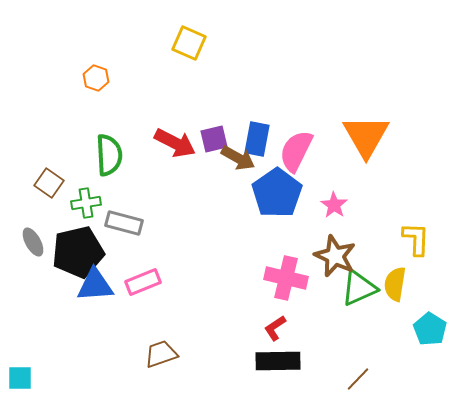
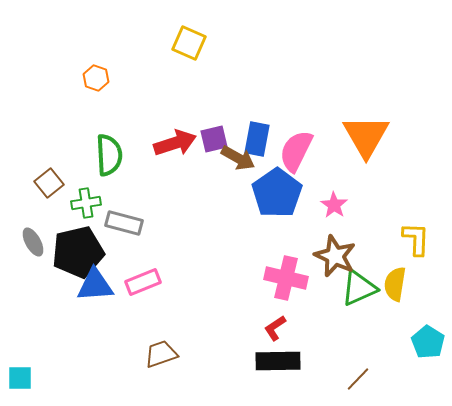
red arrow: rotated 45 degrees counterclockwise
brown square: rotated 16 degrees clockwise
cyan pentagon: moved 2 px left, 13 px down
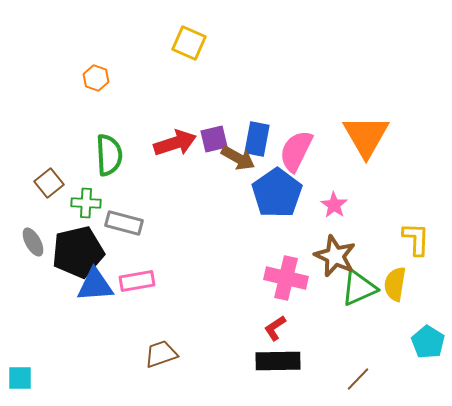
green cross: rotated 12 degrees clockwise
pink rectangle: moved 6 px left, 1 px up; rotated 12 degrees clockwise
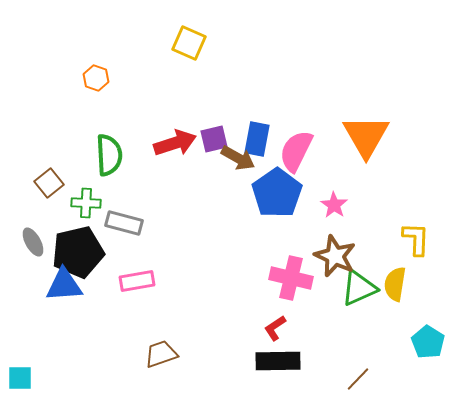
pink cross: moved 5 px right
blue triangle: moved 31 px left
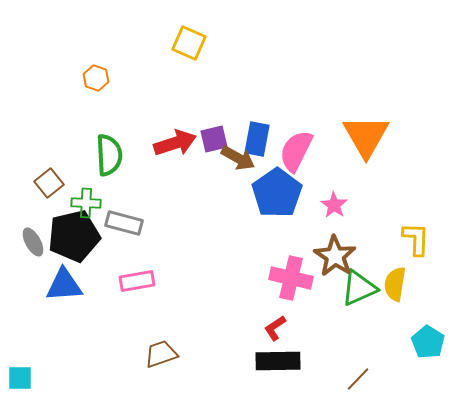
black pentagon: moved 4 px left, 16 px up
brown star: rotated 9 degrees clockwise
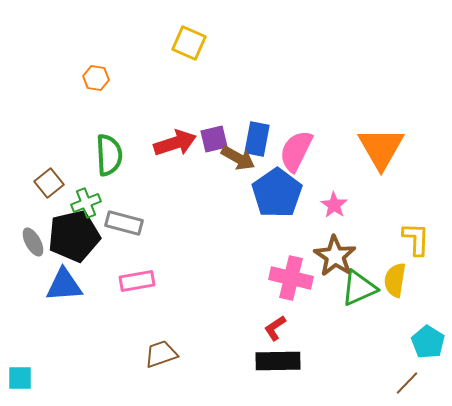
orange hexagon: rotated 10 degrees counterclockwise
orange triangle: moved 15 px right, 12 px down
green cross: rotated 24 degrees counterclockwise
yellow semicircle: moved 4 px up
brown line: moved 49 px right, 4 px down
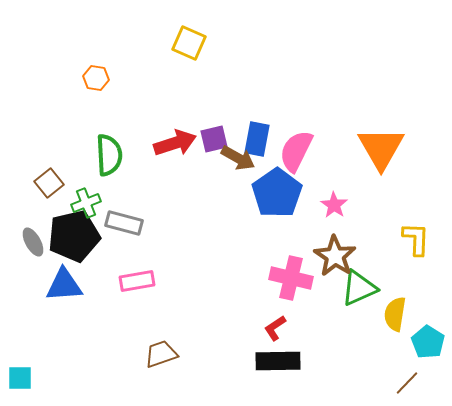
yellow semicircle: moved 34 px down
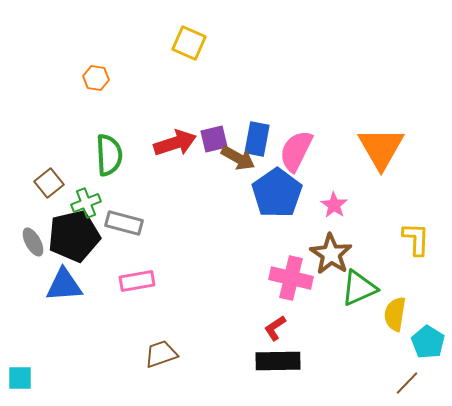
brown star: moved 4 px left, 2 px up
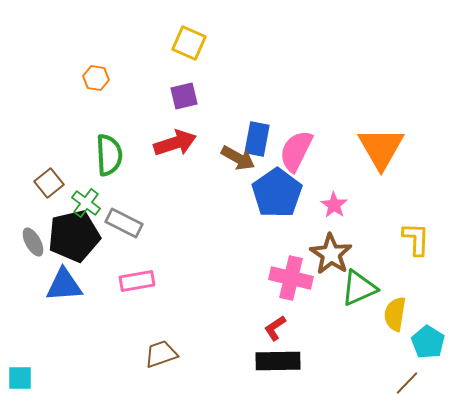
purple square: moved 30 px left, 43 px up
green cross: rotated 32 degrees counterclockwise
gray rectangle: rotated 12 degrees clockwise
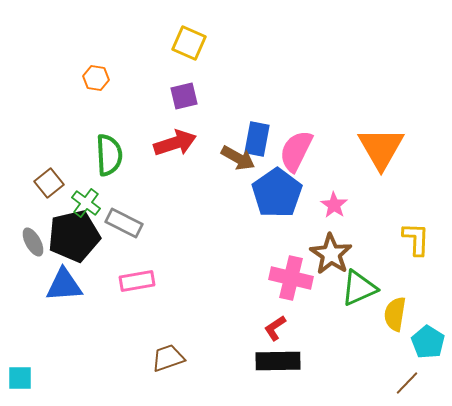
brown trapezoid: moved 7 px right, 4 px down
